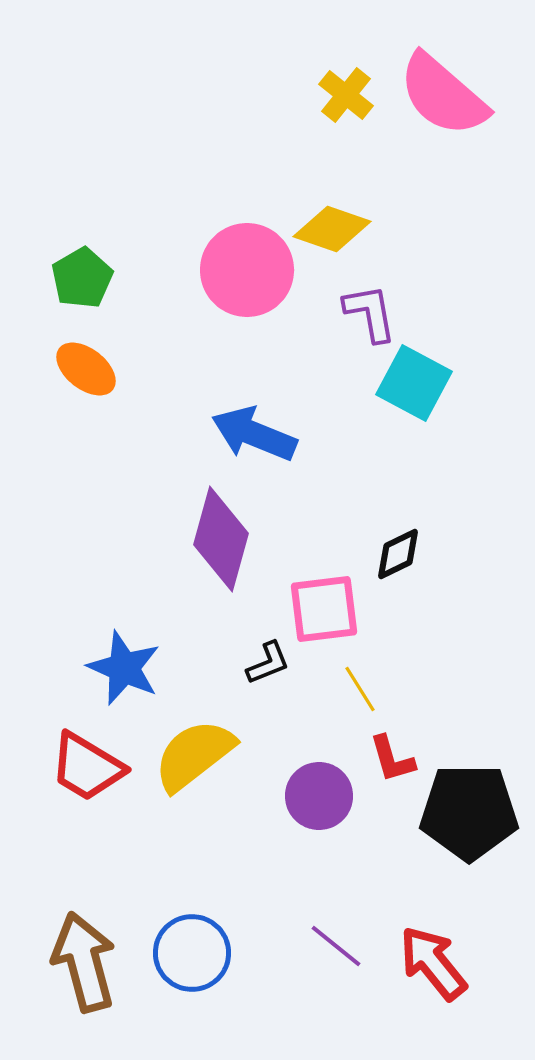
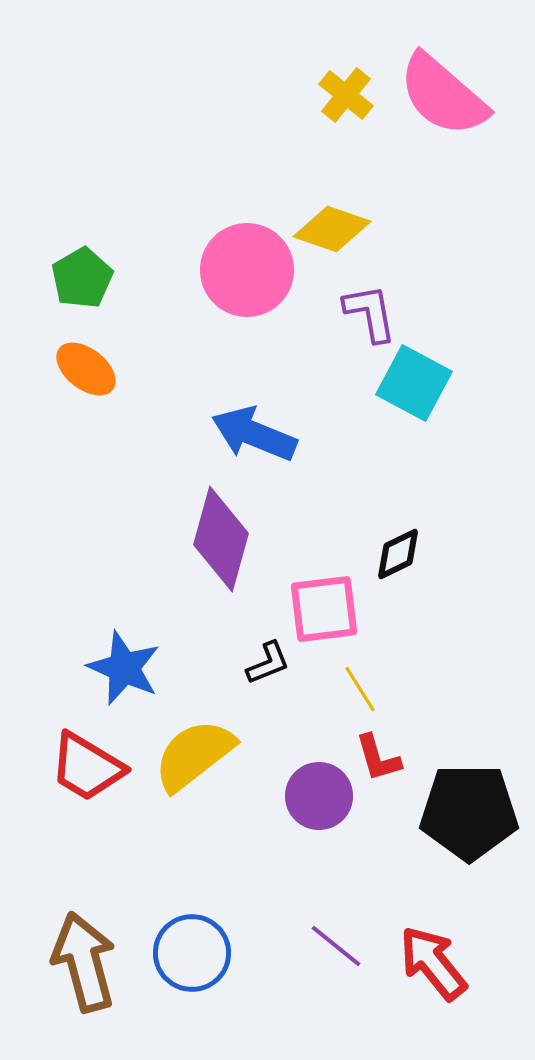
red L-shape: moved 14 px left, 1 px up
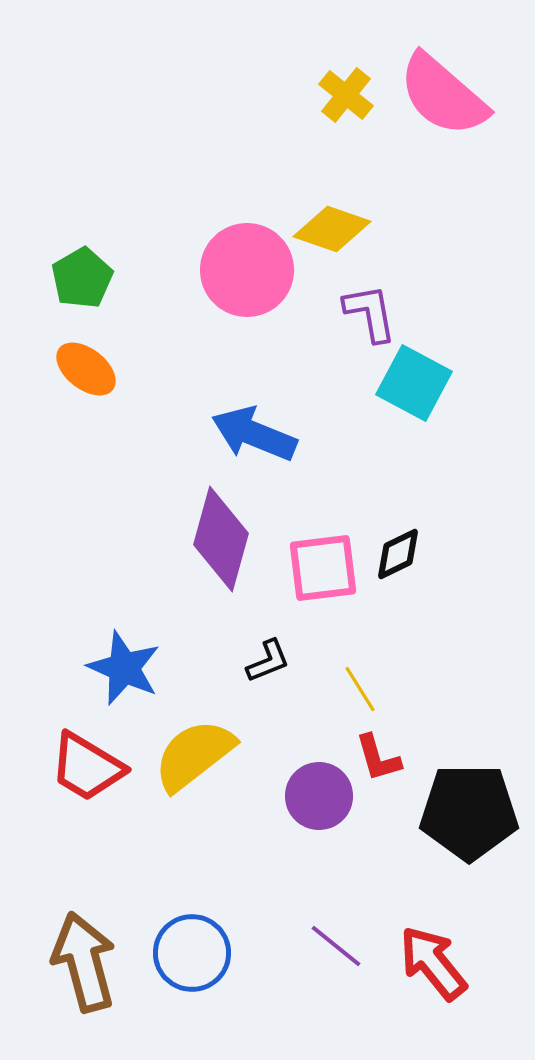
pink square: moved 1 px left, 41 px up
black L-shape: moved 2 px up
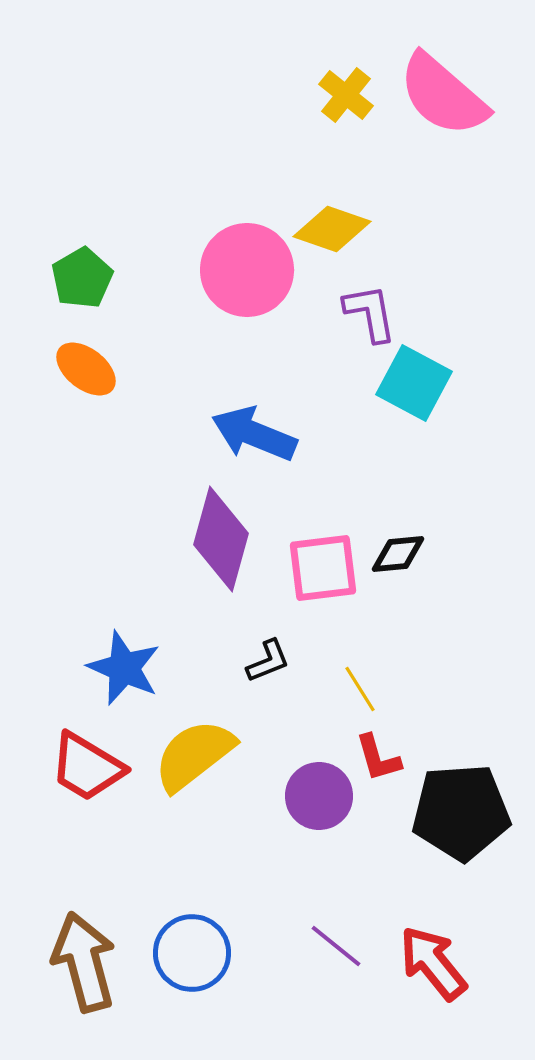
black diamond: rotated 20 degrees clockwise
black pentagon: moved 8 px left; rotated 4 degrees counterclockwise
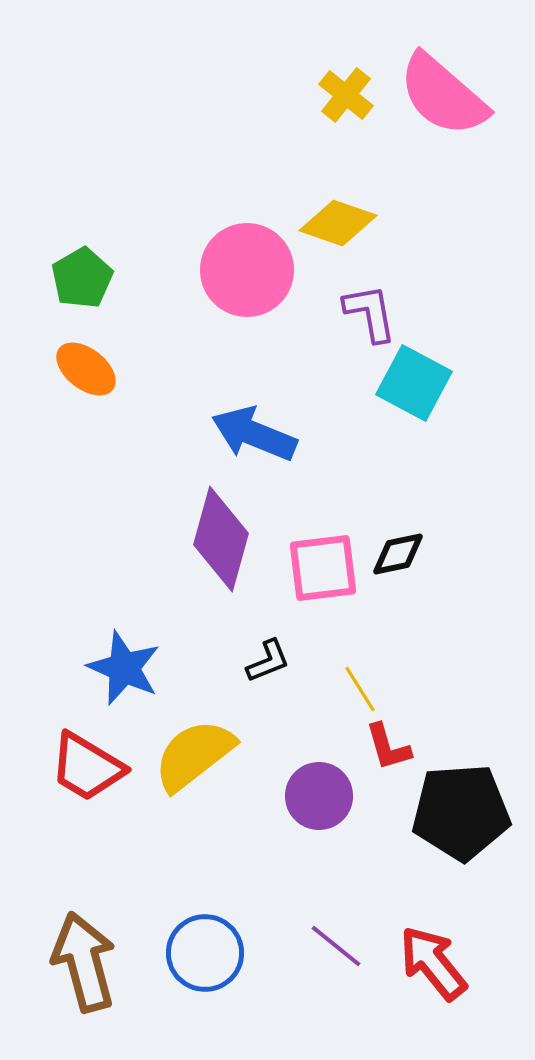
yellow diamond: moved 6 px right, 6 px up
black diamond: rotated 6 degrees counterclockwise
red L-shape: moved 10 px right, 11 px up
blue circle: moved 13 px right
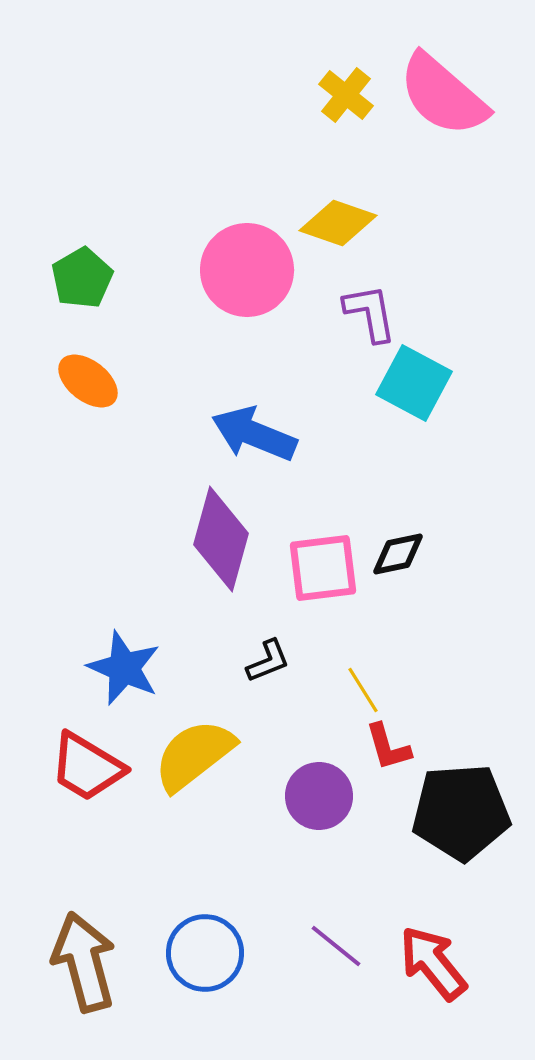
orange ellipse: moved 2 px right, 12 px down
yellow line: moved 3 px right, 1 px down
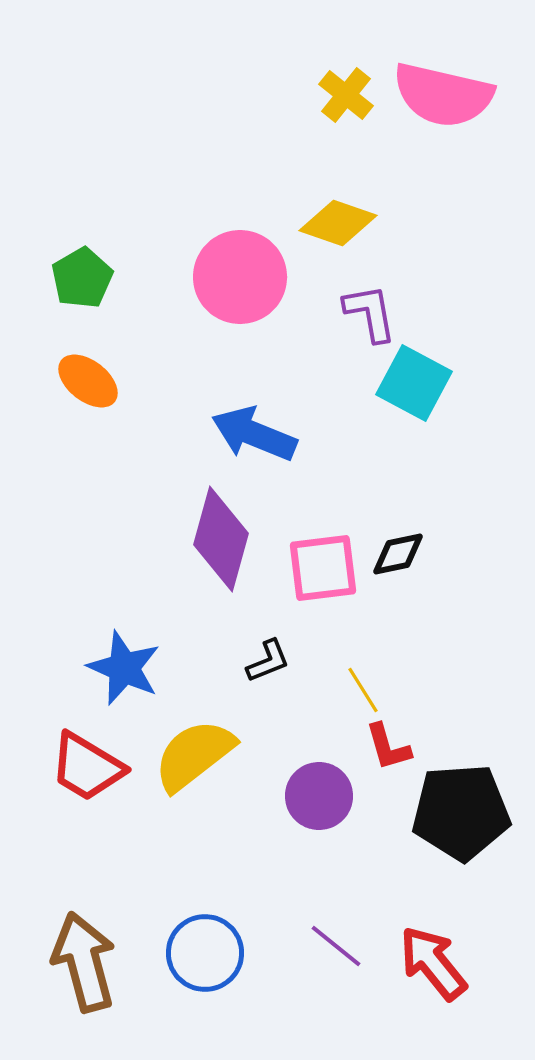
pink semicircle: rotated 28 degrees counterclockwise
pink circle: moved 7 px left, 7 px down
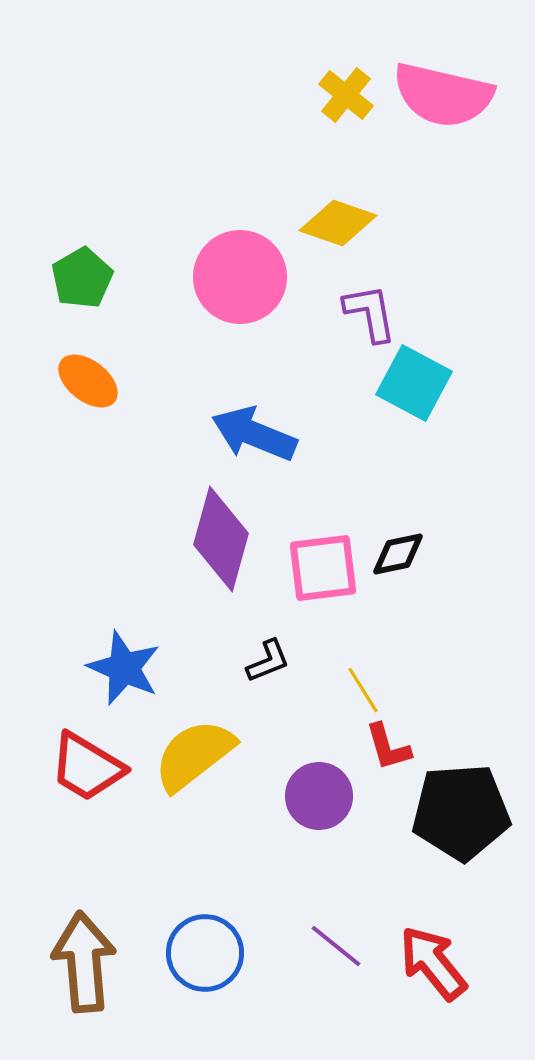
brown arrow: rotated 10 degrees clockwise
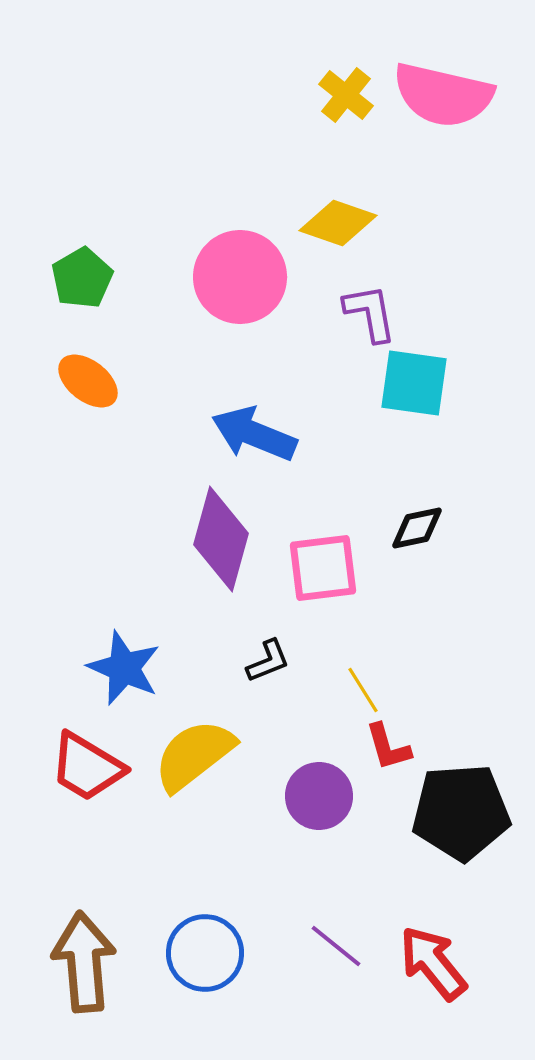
cyan square: rotated 20 degrees counterclockwise
black diamond: moved 19 px right, 26 px up
